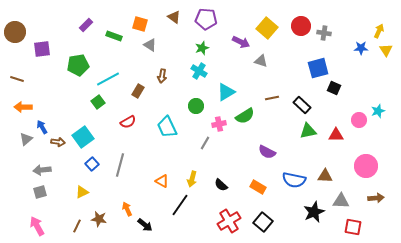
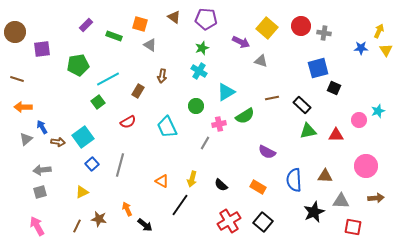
blue semicircle at (294, 180): rotated 75 degrees clockwise
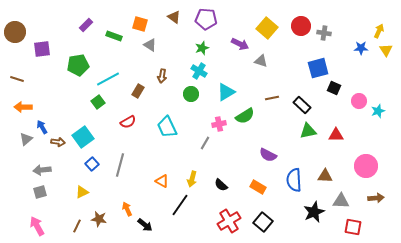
purple arrow at (241, 42): moved 1 px left, 2 px down
green circle at (196, 106): moved 5 px left, 12 px up
pink circle at (359, 120): moved 19 px up
purple semicircle at (267, 152): moved 1 px right, 3 px down
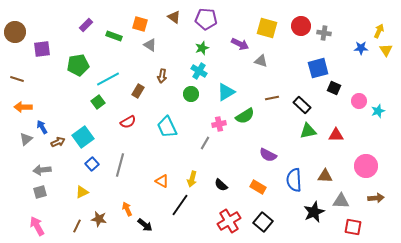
yellow square at (267, 28): rotated 25 degrees counterclockwise
brown arrow at (58, 142): rotated 32 degrees counterclockwise
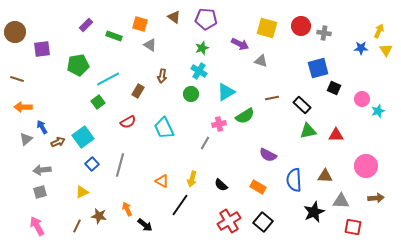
pink circle at (359, 101): moved 3 px right, 2 px up
cyan trapezoid at (167, 127): moved 3 px left, 1 px down
brown star at (99, 219): moved 3 px up
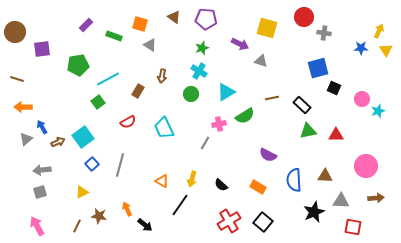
red circle at (301, 26): moved 3 px right, 9 px up
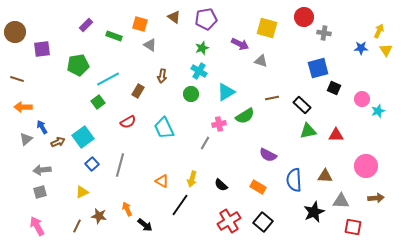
purple pentagon at (206, 19): rotated 15 degrees counterclockwise
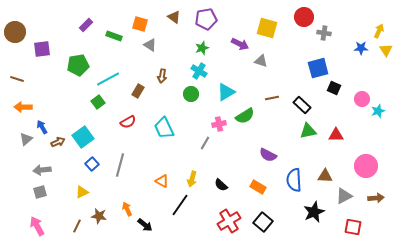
gray triangle at (341, 201): moved 3 px right, 5 px up; rotated 30 degrees counterclockwise
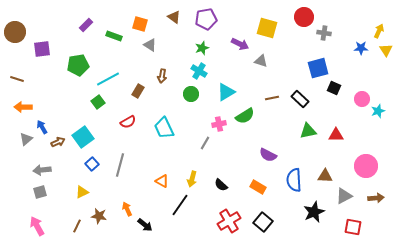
black rectangle at (302, 105): moved 2 px left, 6 px up
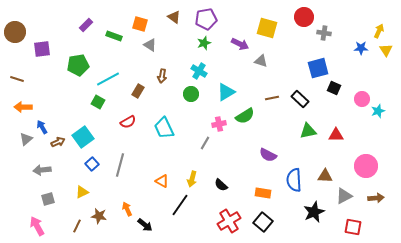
green star at (202, 48): moved 2 px right, 5 px up
green square at (98, 102): rotated 24 degrees counterclockwise
orange rectangle at (258, 187): moved 5 px right, 6 px down; rotated 21 degrees counterclockwise
gray square at (40, 192): moved 8 px right, 7 px down
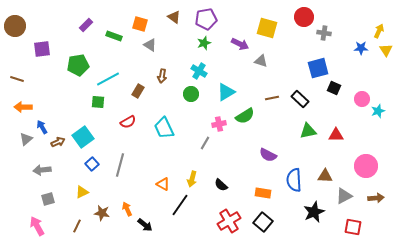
brown circle at (15, 32): moved 6 px up
green square at (98, 102): rotated 24 degrees counterclockwise
orange triangle at (162, 181): moved 1 px right, 3 px down
brown star at (99, 216): moved 3 px right, 3 px up
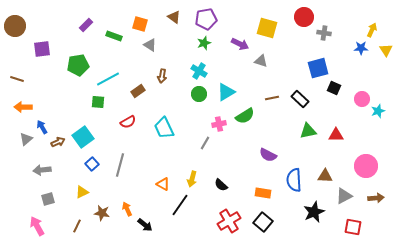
yellow arrow at (379, 31): moved 7 px left, 1 px up
brown rectangle at (138, 91): rotated 24 degrees clockwise
green circle at (191, 94): moved 8 px right
